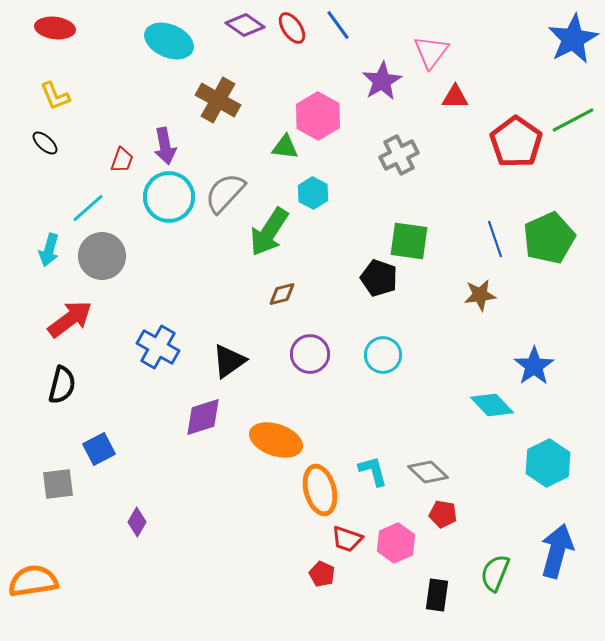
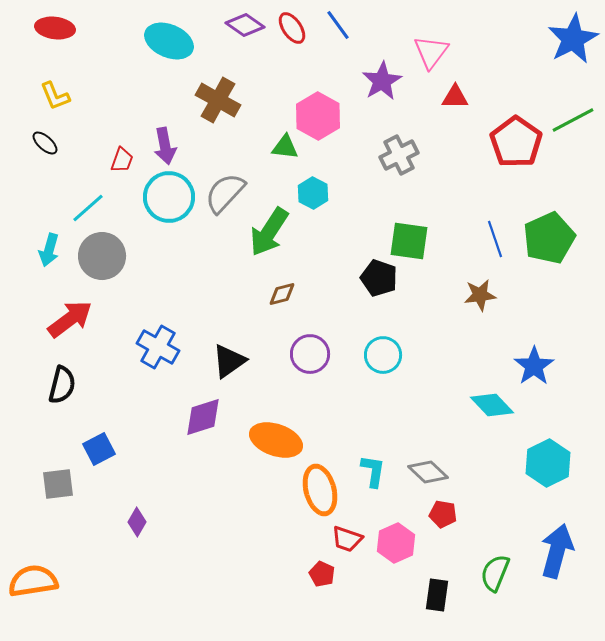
cyan L-shape at (373, 471): rotated 24 degrees clockwise
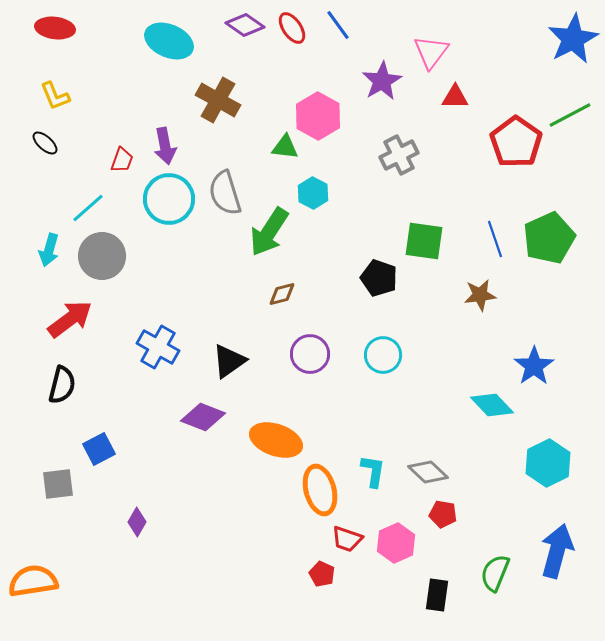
green line at (573, 120): moved 3 px left, 5 px up
gray semicircle at (225, 193): rotated 60 degrees counterclockwise
cyan circle at (169, 197): moved 2 px down
green square at (409, 241): moved 15 px right
purple diamond at (203, 417): rotated 39 degrees clockwise
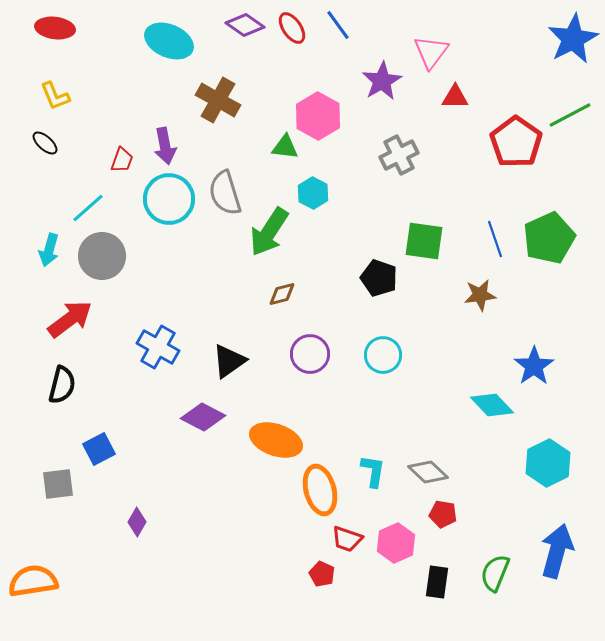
purple diamond at (203, 417): rotated 6 degrees clockwise
black rectangle at (437, 595): moved 13 px up
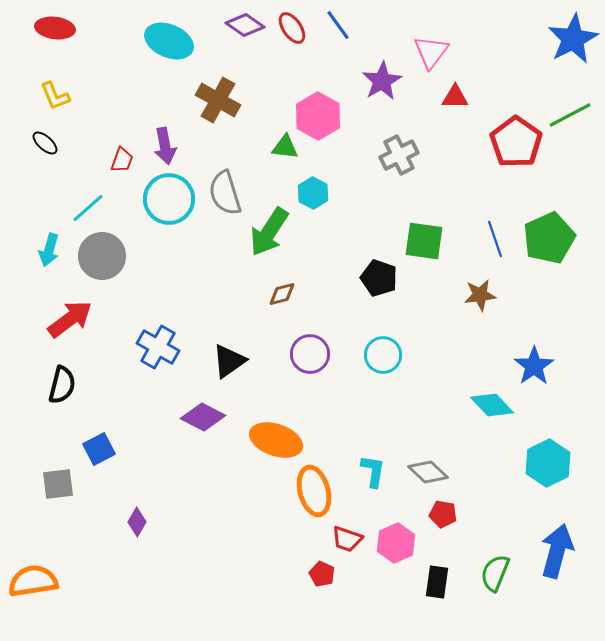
orange ellipse at (320, 490): moved 6 px left, 1 px down
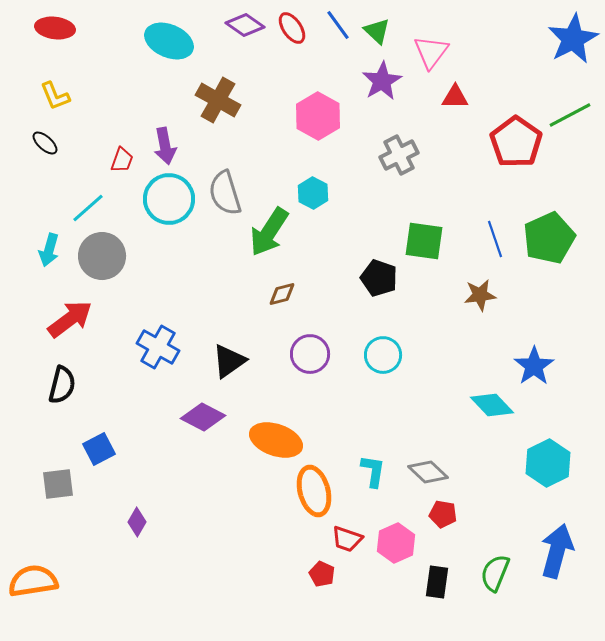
green triangle at (285, 147): moved 92 px right, 116 px up; rotated 36 degrees clockwise
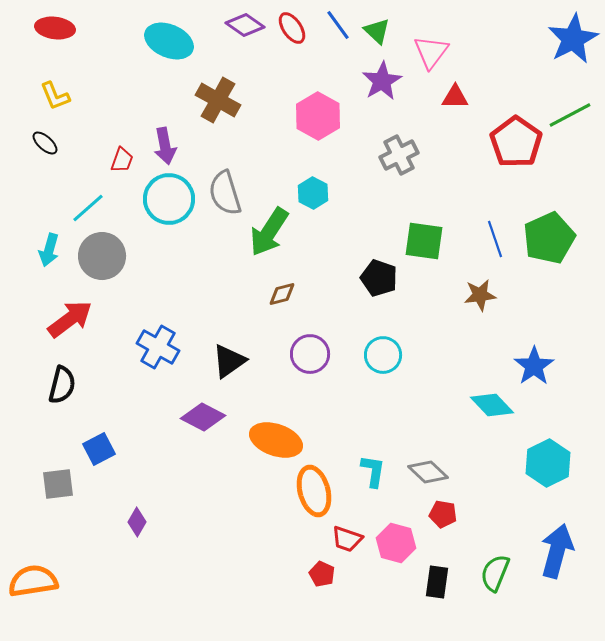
pink hexagon at (396, 543): rotated 21 degrees counterclockwise
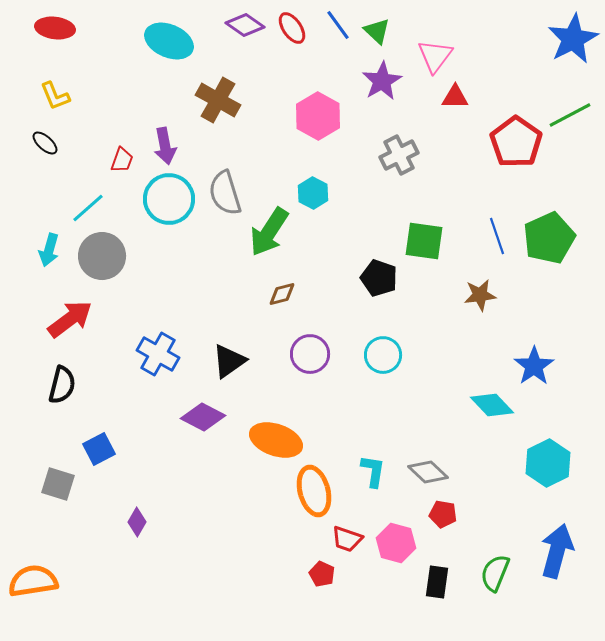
pink triangle at (431, 52): moved 4 px right, 4 px down
blue line at (495, 239): moved 2 px right, 3 px up
blue cross at (158, 347): moved 7 px down
gray square at (58, 484): rotated 24 degrees clockwise
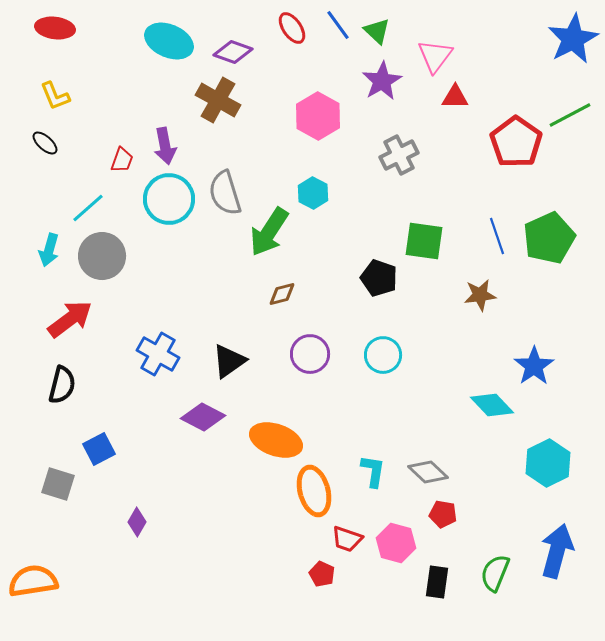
purple diamond at (245, 25): moved 12 px left, 27 px down; rotated 15 degrees counterclockwise
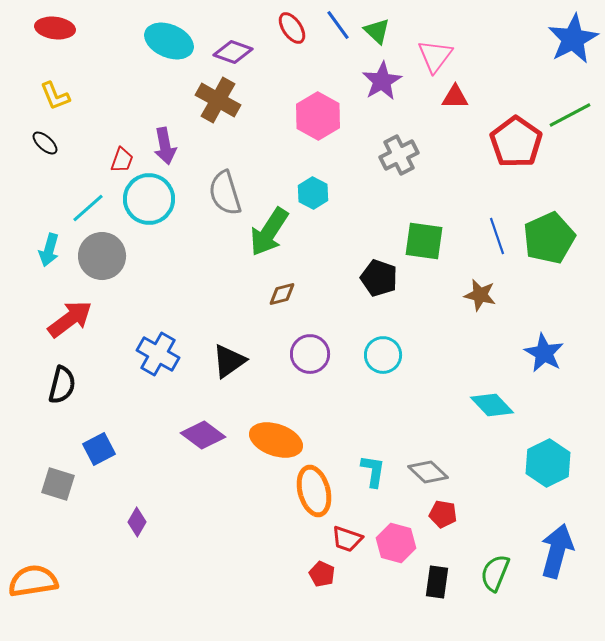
cyan circle at (169, 199): moved 20 px left
brown star at (480, 295): rotated 20 degrees clockwise
blue star at (534, 366): moved 10 px right, 13 px up; rotated 9 degrees counterclockwise
purple diamond at (203, 417): moved 18 px down; rotated 9 degrees clockwise
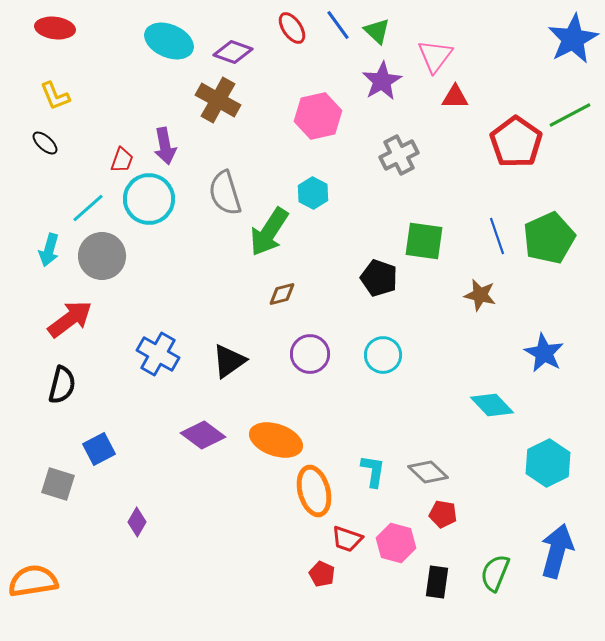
pink hexagon at (318, 116): rotated 18 degrees clockwise
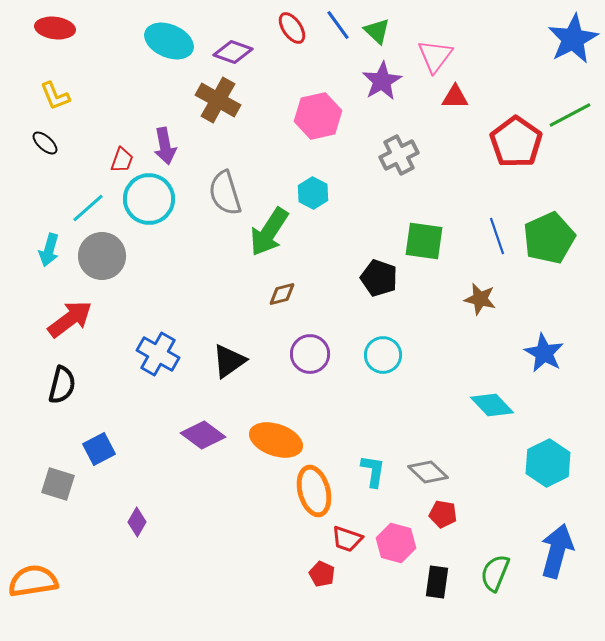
brown star at (480, 295): moved 4 px down
